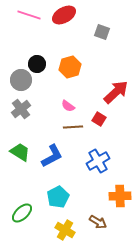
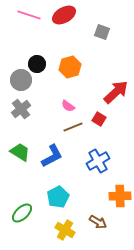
brown line: rotated 18 degrees counterclockwise
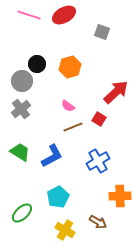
gray circle: moved 1 px right, 1 px down
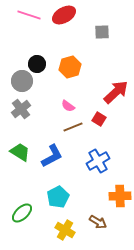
gray square: rotated 21 degrees counterclockwise
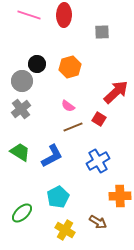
red ellipse: rotated 60 degrees counterclockwise
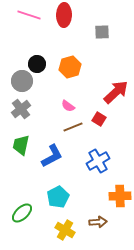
green trapezoid: moved 1 px right, 7 px up; rotated 110 degrees counterclockwise
brown arrow: rotated 36 degrees counterclockwise
